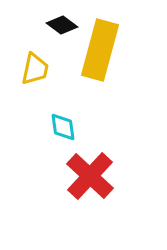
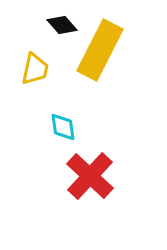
black diamond: rotated 12 degrees clockwise
yellow rectangle: rotated 12 degrees clockwise
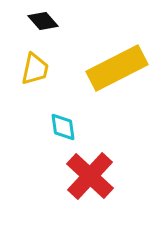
black diamond: moved 19 px left, 4 px up
yellow rectangle: moved 17 px right, 18 px down; rotated 36 degrees clockwise
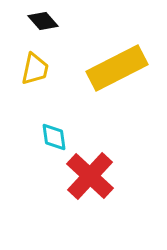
cyan diamond: moved 9 px left, 10 px down
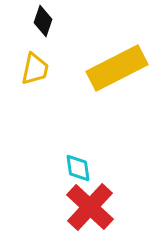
black diamond: rotated 60 degrees clockwise
cyan diamond: moved 24 px right, 31 px down
red cross: moved 31 px down
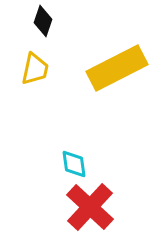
cyan diamond: moved 4 px left, 4 px up
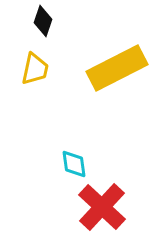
red cross: moved 12 px right
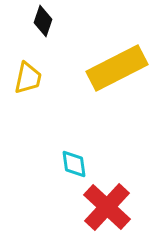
yellow trapezoid: moved 7 px left, 9 px down
red cross: moved 5 px right
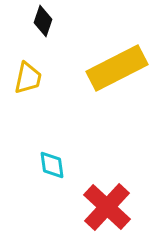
cyan diamond: moved 22 px left, 1 px down
